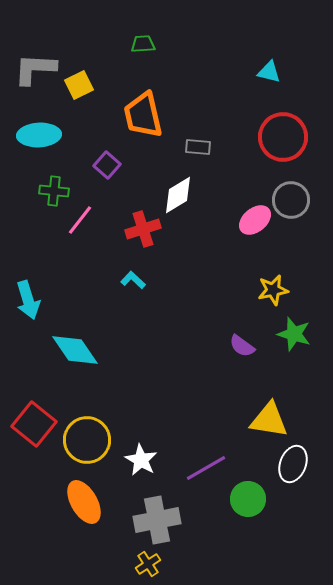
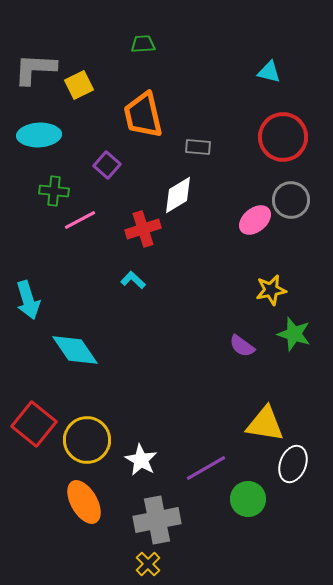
pink line: rotated 24 degrees clockwise
yellow star: moved 2 px left
yellow triangle: moved 4 px left, 4 px down
yellow cross: rotated 10 degrees counterclockwise
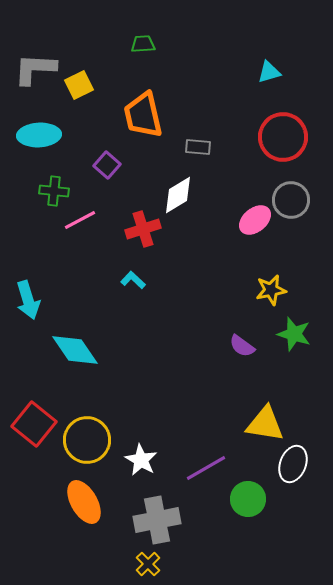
cyan triangle: rotated 30 degrees counterclockwise
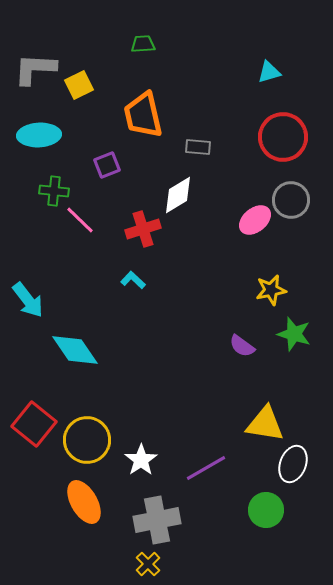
purple square: rotated 28 degrees clockwise
pink line: rotated 72 degrees clockwise
cyan arrow: rotated 21 degrees counterclockwise
white star: rotated 8 degrees clockwise
green circle: moved 18 px right, 11 px down
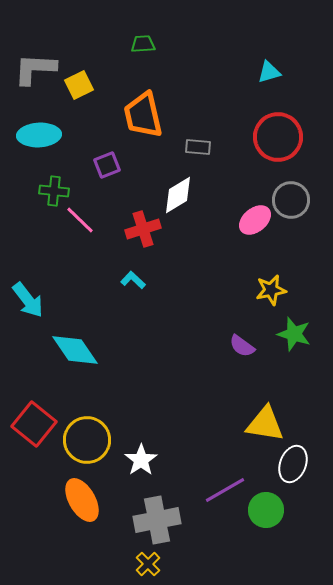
red circle: moved 5 px left
purple line: moved 19 px right, 22 px down
orange ellipse: moved 2 px left, 2 px up
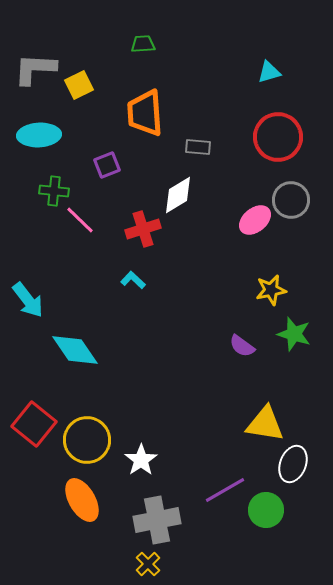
orange trapezoid: moved 2 px right, 2 px up; rotated 9 degrees clockwise
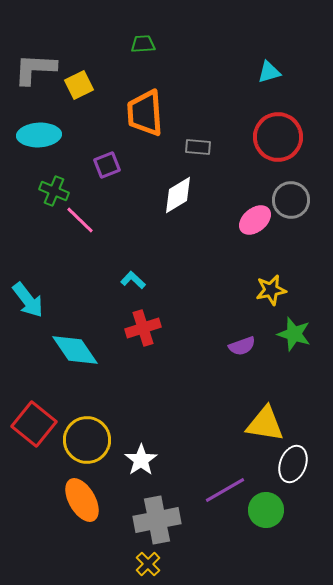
green cross: rotated 16 degrees clockwise
red cross: moved 99 px down
purple semicircle: rotated 56 degrees counterclockwise
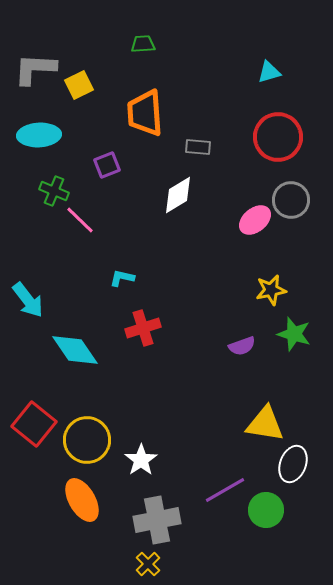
cyan L-shape: moved 11 px left, 2 px up; rotated 30 degrees counterclockwise
